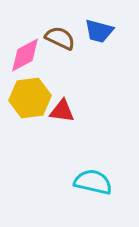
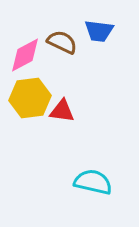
blue trapezoid: rotated 8 degrees counterclockwise
brown semicircle: moved 2 px right, 4 px down
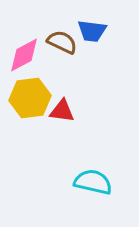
blue trapezoid: moved 7 px left
pink diamond: moved 1 px left
